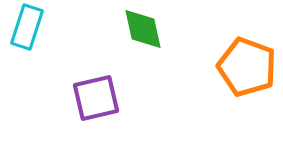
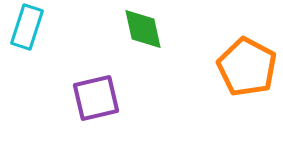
orange pentagon: rotated 8 degrees clockwise
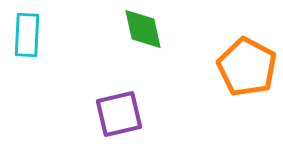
cyan rectangle: moved 8 px down; rotated 15 degrees counterclockwise
purple square: moved 23 px right, 16 px down
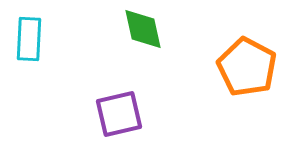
cyan rectangle: moved 2 px right, 4 px down
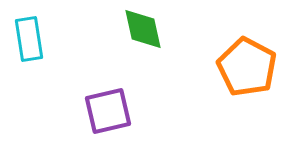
cyan rectangle: rotated 12 degrees counterclockwise
purple square: moved 11 px left, 3 px up
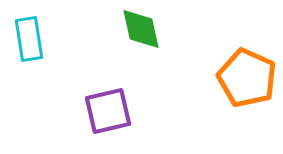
green diamond: moved 2 px left
orange pentagon: moved 11 px down; rotated 4 degrees counterclockwise
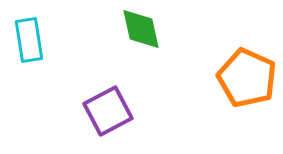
cyan rectangle: moved 1 px down
purple square: rotated 15 degrees counterclockwise
